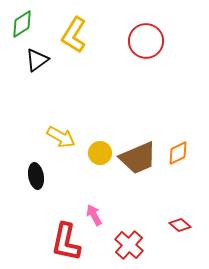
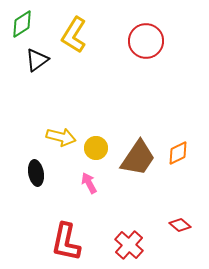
yellow arrow: rotated 16 degrees counterclockwise
yellow circle: moved 4 px left, 5 px up
brown trapezoid: rotated 33 degrees counterclockwise
black ellipse: moved 3 px up
pink arrow: moved 5 px left, 32 px up
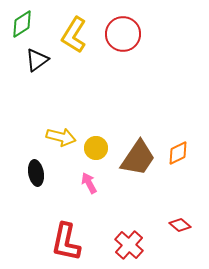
red circle: moved 23 px left, 7 px up
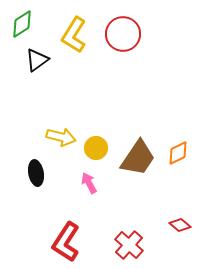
red L-shape: rotated 21 degrees clockwise
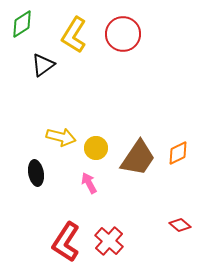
black triangle: moved 6 px right, 5 px down
red cross: moved 20 px left, 4 px up
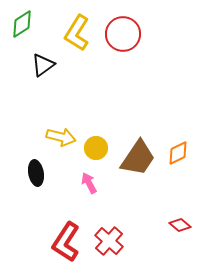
yellow L-shape: moved 3 px right, 2 px up
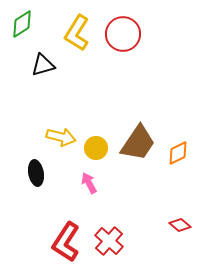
black triangle: rotated 20 degrees clockwise
brown trapezoid: moved 15 px up
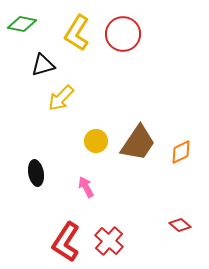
green diamond: rotated 44 degrees clockwise
yellow arrow: moved 39 px up; rotated 120 degrees clockwise
yellow circle: moved 7 px up
orange diamond: moved 3 px right, 1 px up
pink arrow: moved 3 px left, 4 px down
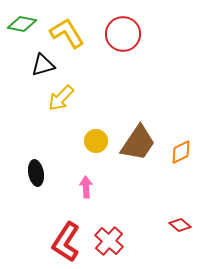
yellow L-shape: moved 10 px left; rotated 117 degrees clockwise
pink arrow: rotated 25 degrees clockwise
